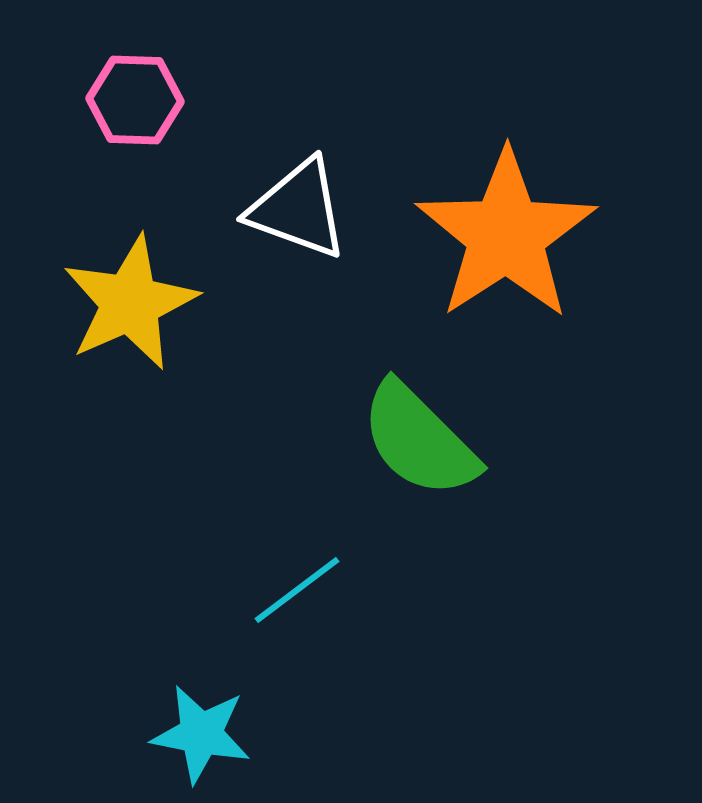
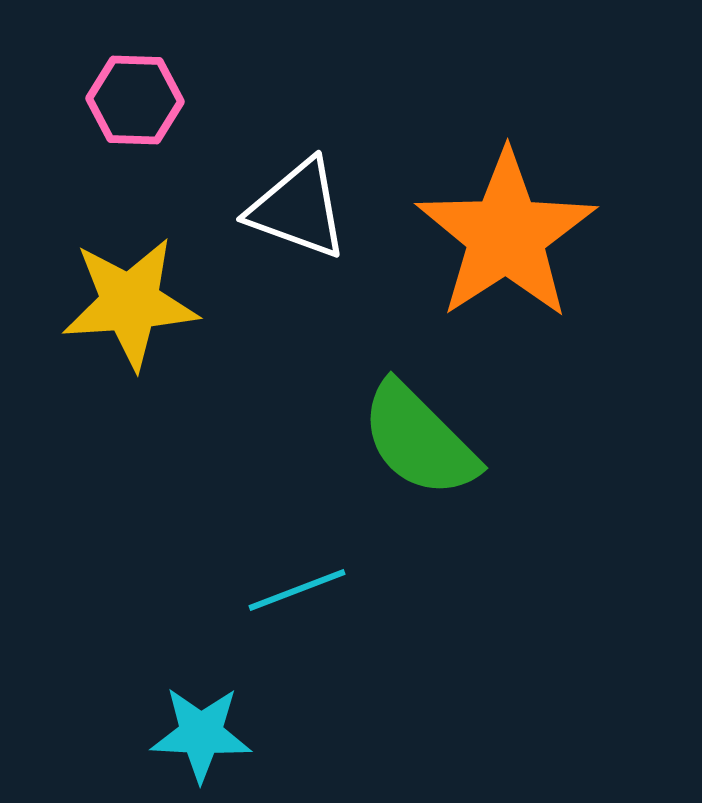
yellow star: rotated 20 degrees clockwise
cyan line: rotated 16 degrees clockwise
cyan star: rotated 8 degrees counterclockwise
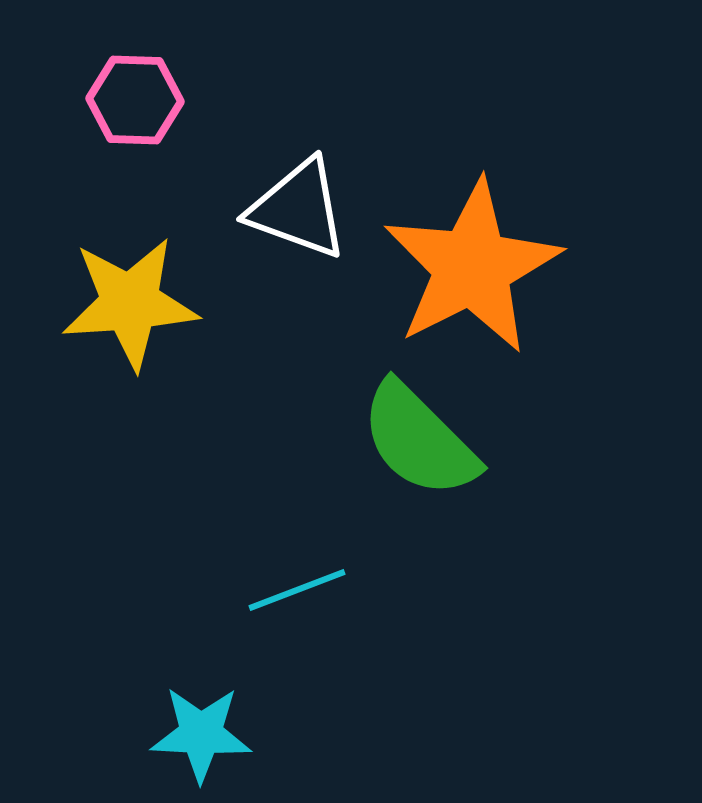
orange star: moved 34 px left, 32 px down; rotated 6 degrees clockwise
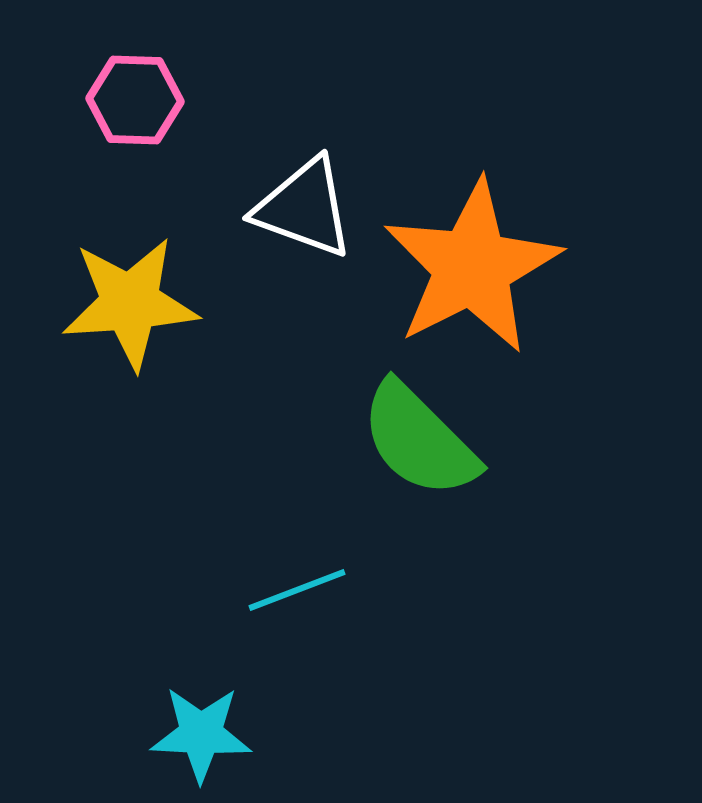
white triangle: moved 6 px right, 1 px up
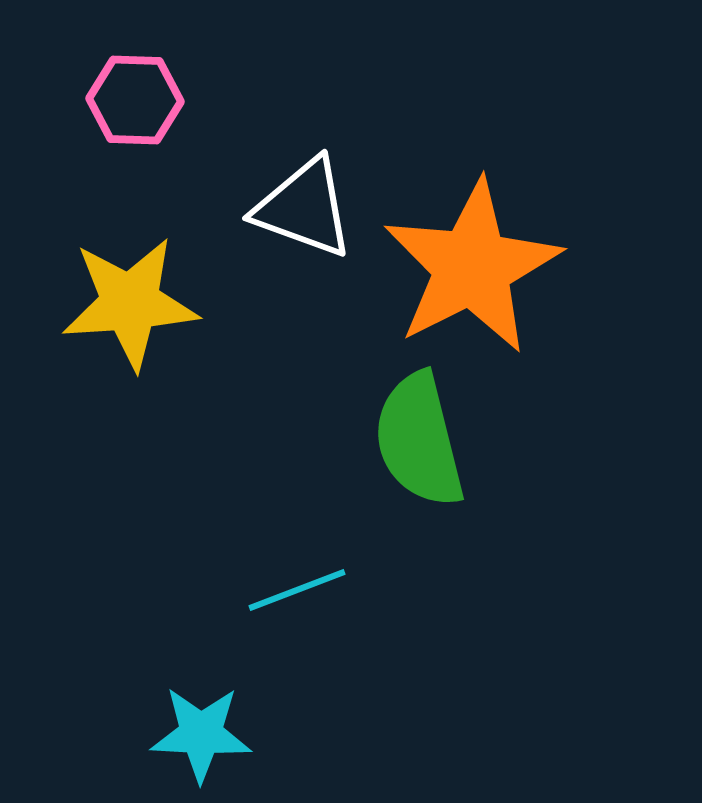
green semicircle: rotated 31 degrees clockwise
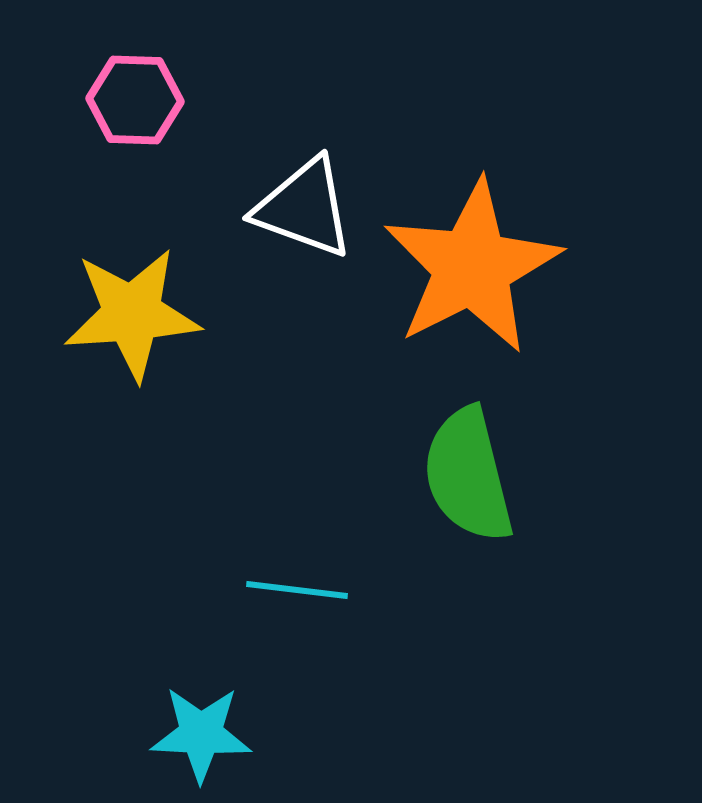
yellow star: moved 2 px right, 11 px down
green semicircle: moved 49 px right, 35 px down
cyan line: rotated 28 degrees clockwise
